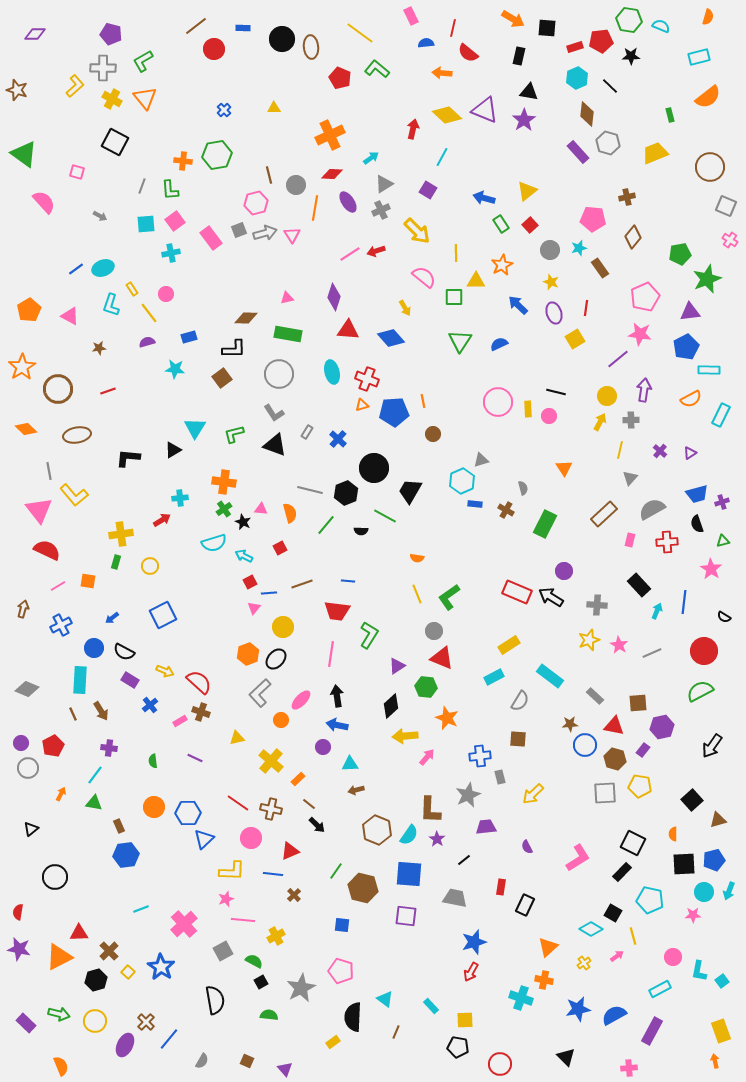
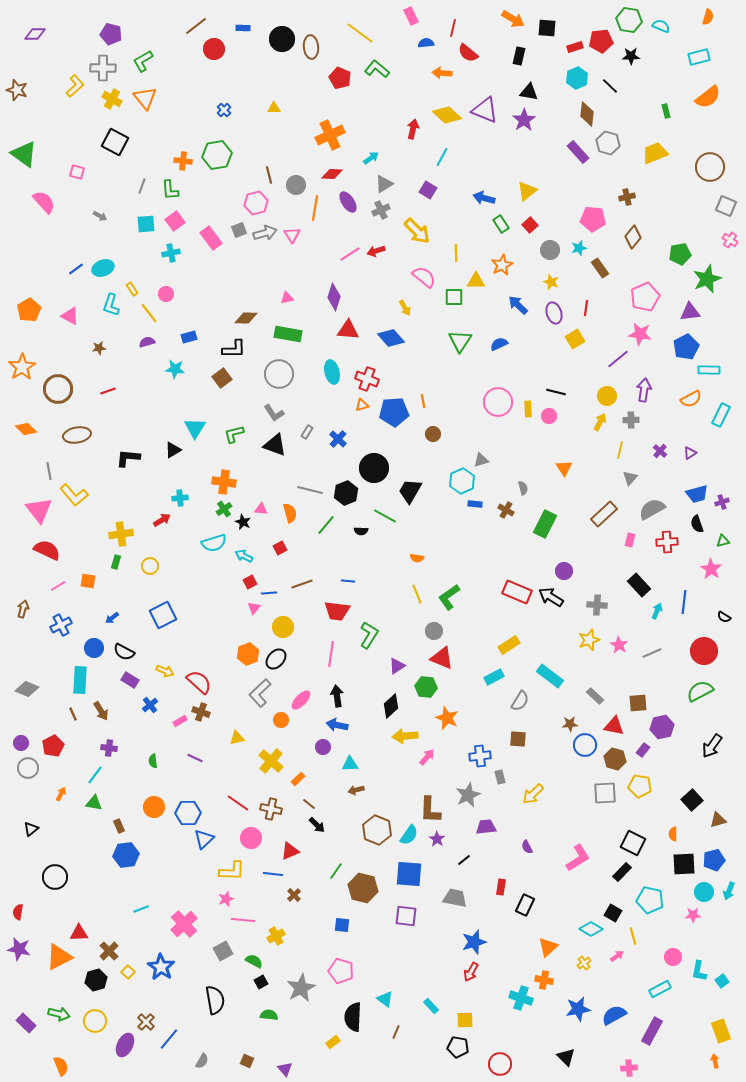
green rectangle at (670, 115): moved 4 px left, 4 px up
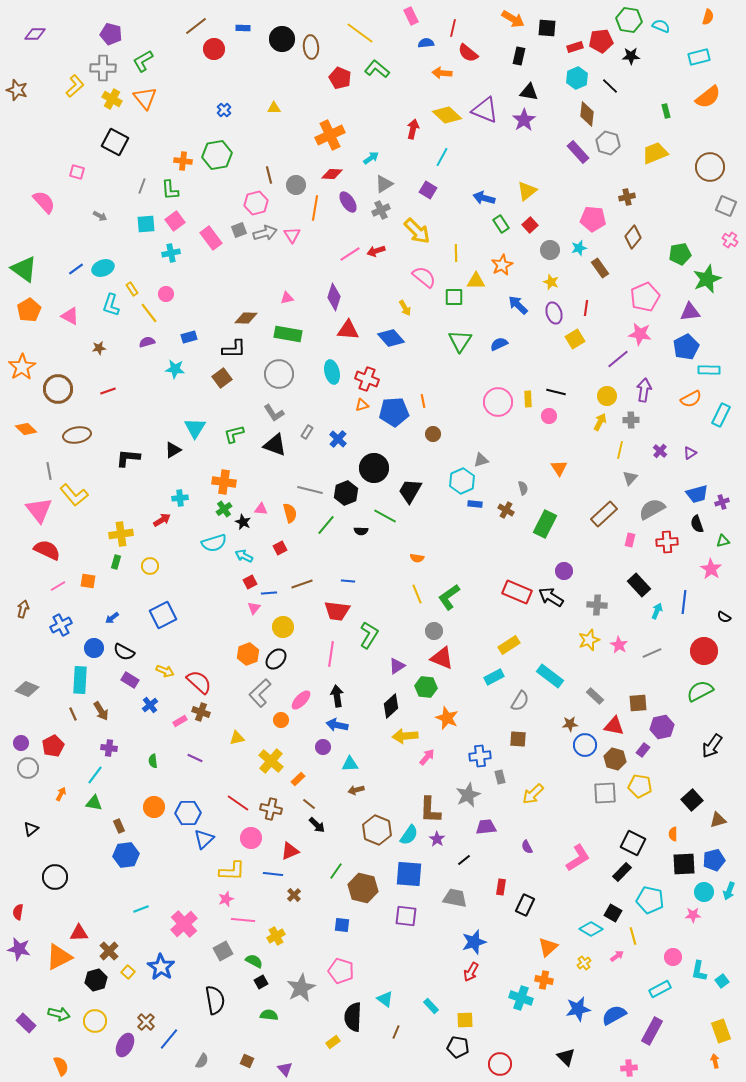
green triangle at (24, 154): moved 115 px down
yellow rectangle at (528, 409): moved 10 px up
orange triangle at (564, 468): moved 5 px left
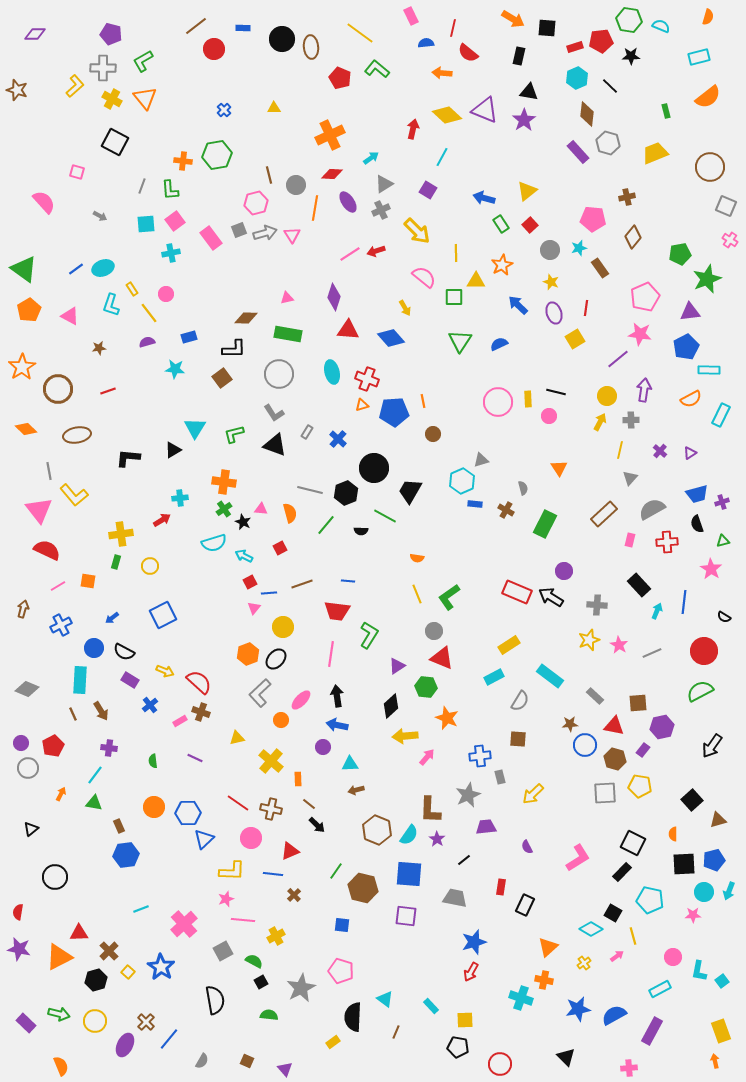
orange rectangle at (298, 779): rotated 48 degrees counterclockwise
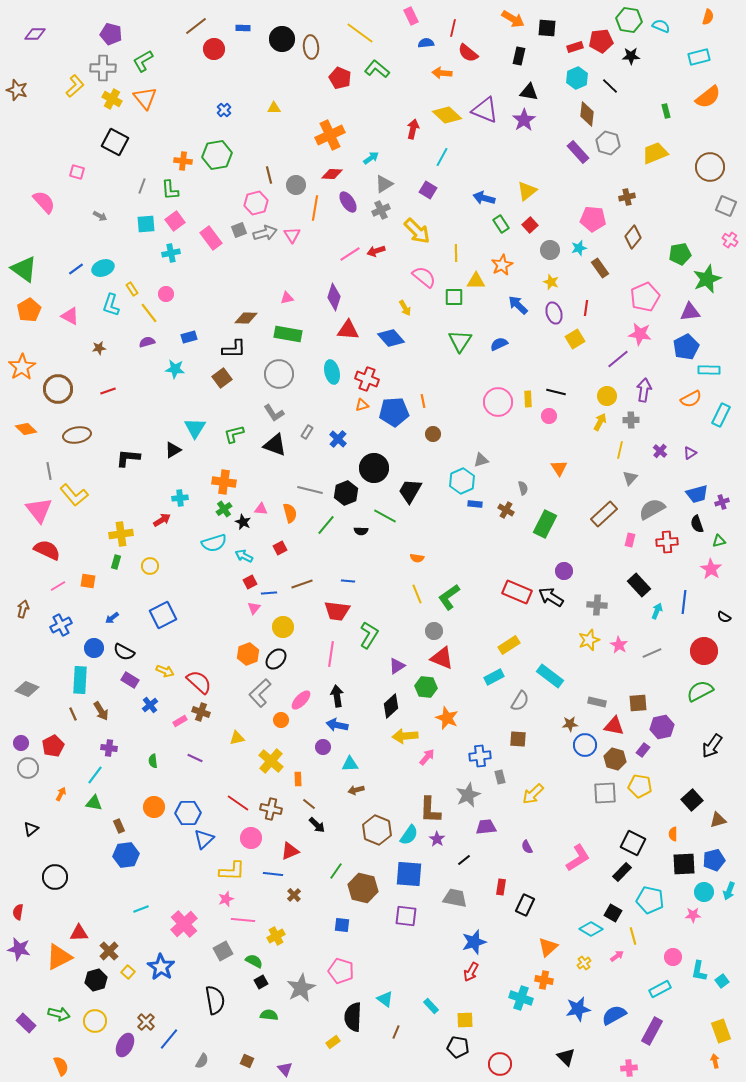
green triangle at (723, 541): moved 4 px left
gray rectangle at (595, 696): moved 2 px right, 6 px down; rotated 30 degrees counterclockwise
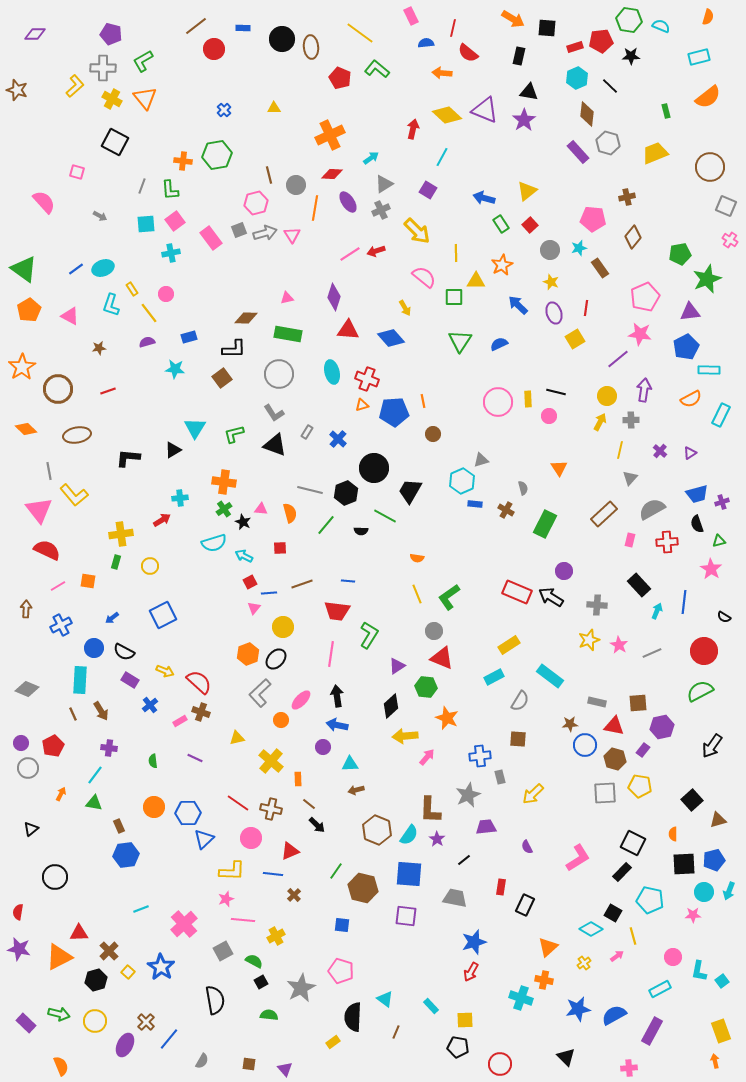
red square at (280, 548): rotated 24 degrees clockwise
brown arrow at (23, 609): moved 3 px right; rotated 12 degrees counterclockwise
brown square at (247, 1061): moved 2 px right, 3 px down; rotated 16 degrees counterclockwise
